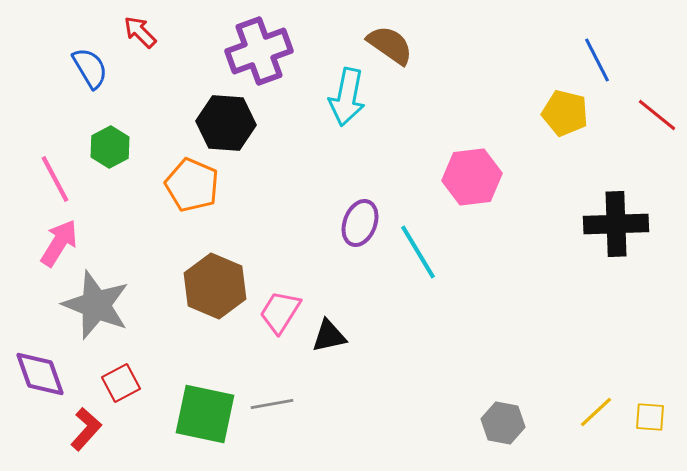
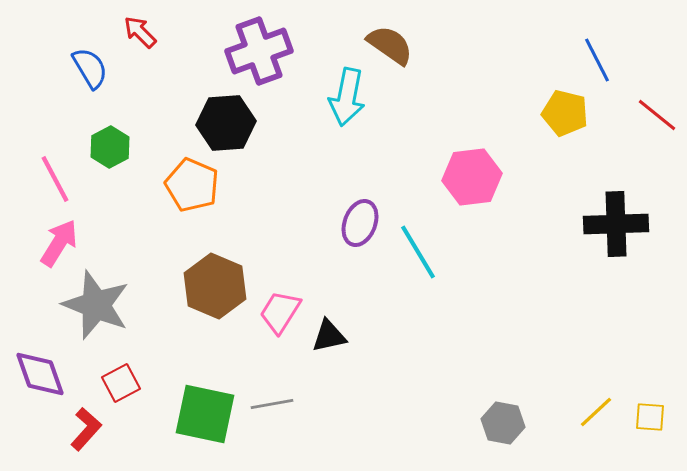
black hexagon: rotated 8 degrees counterclockwise
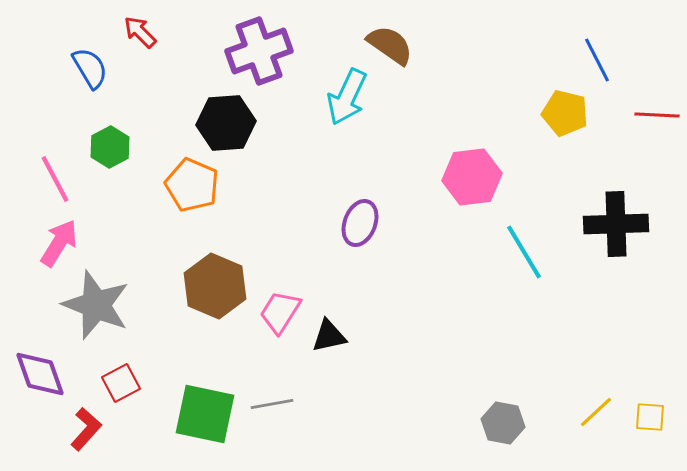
cyan arrow: rotated 14 degrees clockwise
red line: rotated 36 degrees counterclockwise
cyan line: moved 106 px right
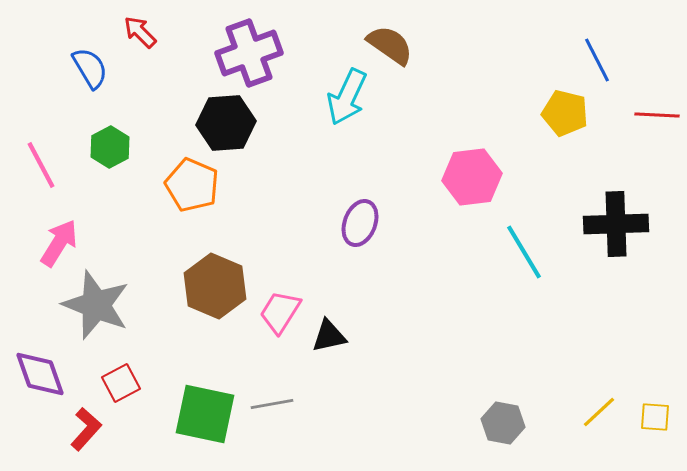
purple cross: moved 10 px left, 2 px down
pink line: moved 14 px left, 14 px up
yellow line: moved 3 px right
yellow square: moved 5 px right
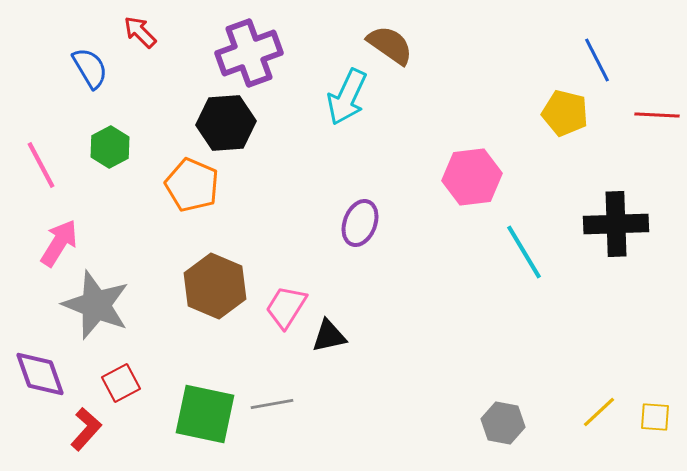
pink trapezoid: moved 6 px right, 5 px up
